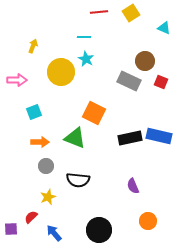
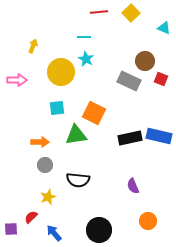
yellow square: rotated 12 degrees counterclockwise
red square: moved 3 px up
cyan square: moved 23 px right, 4 px up; rotated 14 degrees clockwise
green triangle: moved 1 px right, 3 px up; rotated 30 degrees counterclockwise
gray circle: moved 1 px left, 1 px up
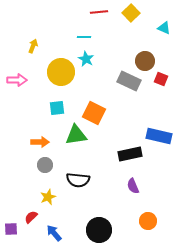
black rectangle: moved 16 px down
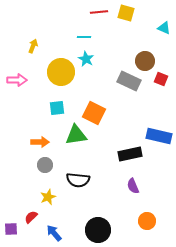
yellow square: moved 5 px left; rotated 30 degrees counterclockwise
orange circle: moved 1 px left
black circle: moved 1 px left
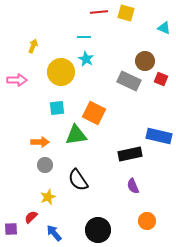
black semicircle: rotated 50 degrees clockwise
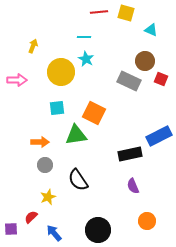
cyan triangle: moved 13 px left, 2 px down
blue rectangle: rotated 40 degrees counterclockwise
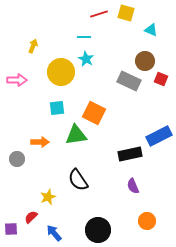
red line: moved 2 px down; rotated 12 degrees counterclockwise
gray circle: moved 28 px left, 6 px up
